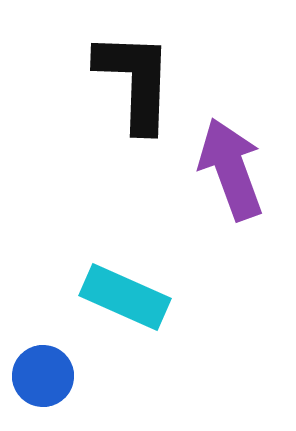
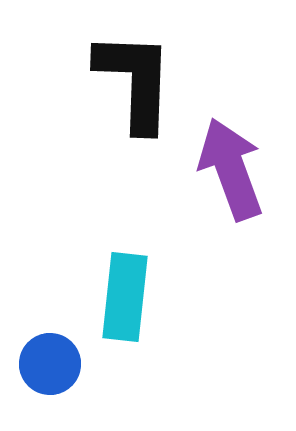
cyan rectangle: rotated 72 degrees clockwise
blue circle: moved 7 px right, 12 px up
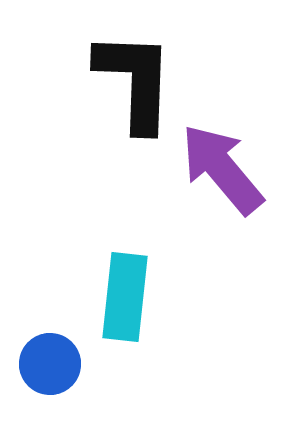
purple arrow: moved 9 px left; rotated 20 degrees counterclockwise
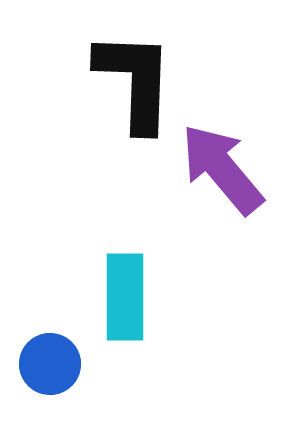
cyan rectangle: rotated 6 degrees counterclockwise
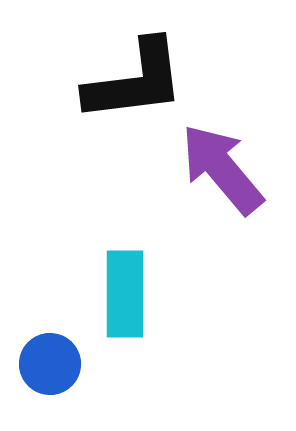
black L-shape: rotated 81 degrees clockwise
cyan rectangle: moved 3 px up
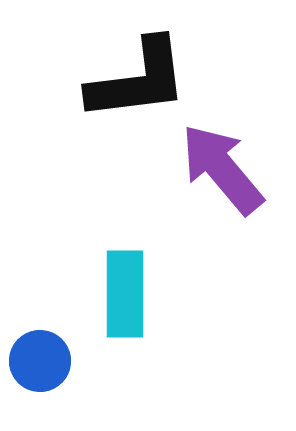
black L-shape: moved 3 px right, 1 px up
blue circle: moved 10 px left, 3 px up
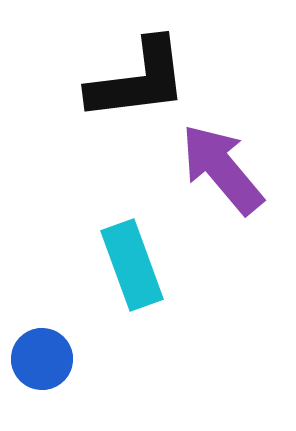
cyan rectangle: moved 7 px right, 29 px up; rotated 20 degrees counterclockwise
blue circle: moved 2 px right, 2 px up
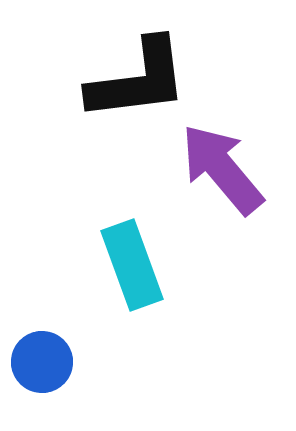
blue circle: moved 3 px down
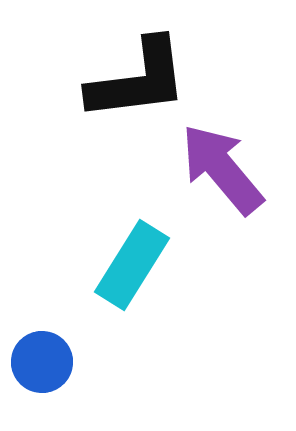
cyan rectangle: rotated 52 degrees clockwise
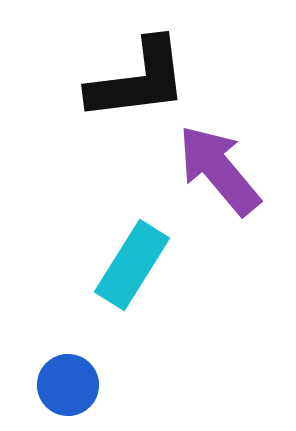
purple arrow: moved 3 px left, 1 px down
blue circle: moved 26 px right, 23 px down
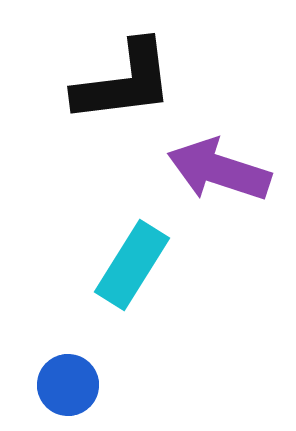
black L-shape: moved 14 px left, 2 px down
purple arrow: rotated 32 degrees counterclockwise
